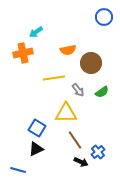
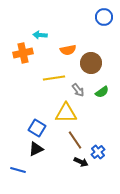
cyan arrow: moved 4 px right, 3 px down; rotated 40 degrees clockwise
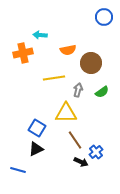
gray arrow: rotated 128 degrees counterclockwise
blue cross: moved 2 px left
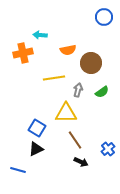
blue cross: moved 12 px right, 3 px up
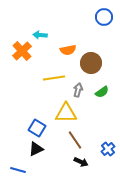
orange cross: moved 1 px left, 2 px up; rotated 30 degrees counterclockwise
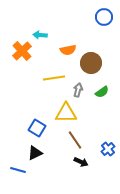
black triangle: moved 1 px left, 4 px down
